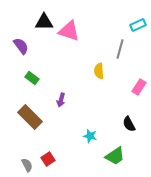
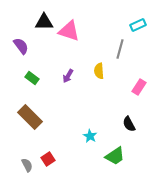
purple arrow: moved 7 px right, 24 px up; rotated 16 degrees clockwise
cyan star: rotated 16 degrees clockwise
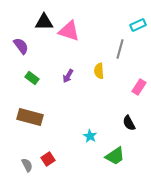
brown rectangle: rotated 30 degrees counterclockwise
black semicircle: moved 1 px up
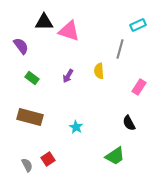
cyan star: moved 14 px left, 9 px up
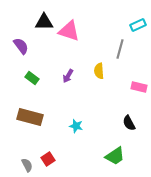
pink rectangle: rotated 70 degrees clockwise
cyan star: moved 1 px up; rotated 16 degrees counterclockwise
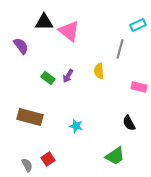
pink triangle: rotated 20 degrees clockwise
green rectangle: moved 16 px right
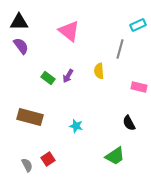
black triangle: moved 25 px left
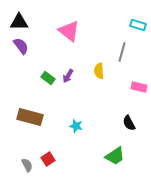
cyan rectangle: rotated 42 degrees clockwise
gray line: moved 2 px right, 3 px down
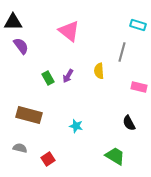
black triangle: moved 6 px left
green rectangle: rotated 24 degrees clockwise
brown rectangle: moved 1 px left, 2 px up
green trapezoid: rotated 115 degrees counterclockwise
gray semicircle: moved 7 px left, 17 px up; rotated 48 degrees counterclockwise
